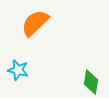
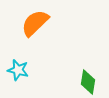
green diamond: moved 3 px left
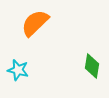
green diamond: moved 4 px right, 16 px up
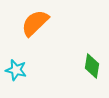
cyan star: moved 2 px left
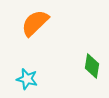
cyan star: moved 11 px right, 9 px down
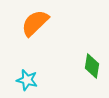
cyan star: moved 1 px down
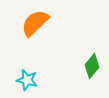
green diamond: rotated 30 degrees clockwise
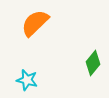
green diamond: moved 1 px right, 3 px up
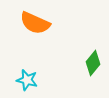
orange semicircle: rotated 112 degrees counterclockwise
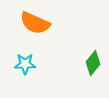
cyan star: moved 2 px left, 16 px up; rotated 15 degrees counterclockwise
